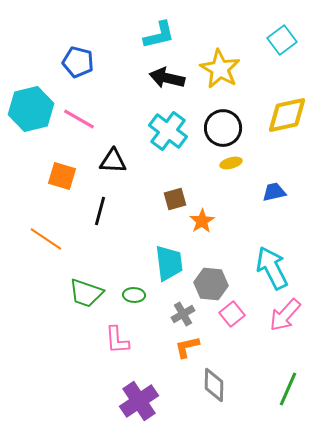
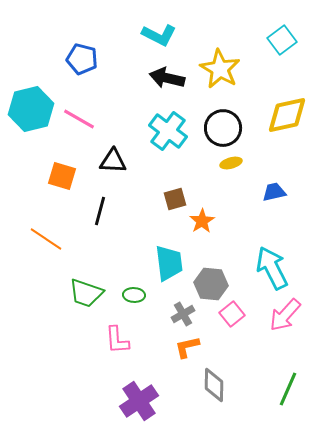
cyan L-shape: rotated 40 degrees clockwise
blue pentagon: moved 4 px right, 3 px up
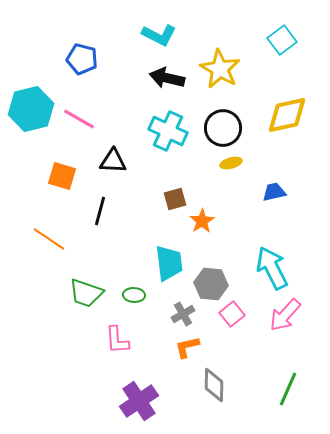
cyan cross: rotated 12 degrees counterclockwise
orange line: moved 3 px right
